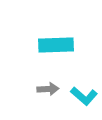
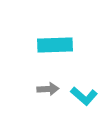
cyan rectangle: moved 1 px left
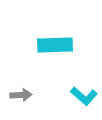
gray arrow: moved 27 px left, 6 px down
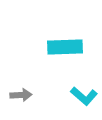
cyan rectangle: moved 10 px right, 2 px down
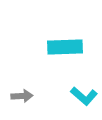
gray arrow: moved 1 px right, 1 px down
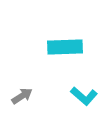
gray arrow: rotated 30 degrees counterclockwise
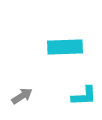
cyan L-shape: rotated 44 degrees counterclockwise
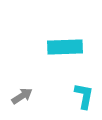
cyan L-shape: rotated 76 degrees counterclockwise
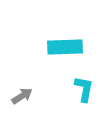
cyan L-shape: moved 7 px up
